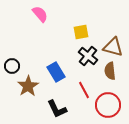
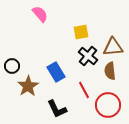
brown triangle: rotated 20 degrees counterclockwise
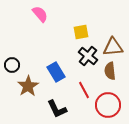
black circle: moved 1 px up
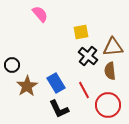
blue rectangle: moved 11 px down
brown star: moved 1 px left
black L-shape: moved 2 px right
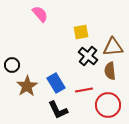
red line: rotated 72 degrees counterclockwise
black L-shape: moved 1 px left, 1 px down
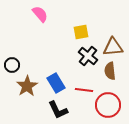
red line: rotated 18 degrees clockwise
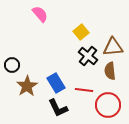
yellow square: rotated 28 degrees counterclockwise
black L-shape: moved 2 px up
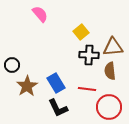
black cross: moved 1 px right, 1 px up; rotated 36 degrees counterclockwise
red line: moved 3 px right, 1 px up
red circle: moved 1 px right, 2 px down
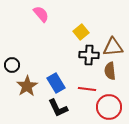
pink semicircle: moved 1 px right
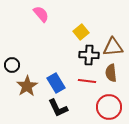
brown semicircle: moved 1 px right, 2 px down
red line: moved 8 px up
